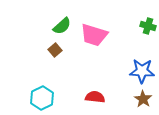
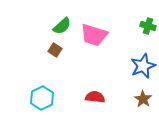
brown square: rotated 16 degrees counterclockwise
blue star: moved 1 px right, 5 px up; rotated 25 degrees counterclockwise
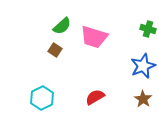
green cross: moved 3 px down
pink trapezoid: moved 2 px down
red semicircle: rotated 36 degrees counterclockwise
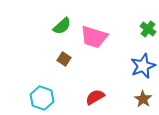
green cross: rotated 21 degrees clockwise
brown square: moved 9 px right, 9 px down
cyan hexagon: rotated 15 degrees counterclockwise
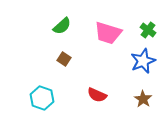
green cross: moved 1 px down
pink trapezoid: moved 14 px right, 4 px up
blue star: moved 5 px up
red semicircle: moved 2 px right, 2 px up; rotated 126 degrees counterclockwise
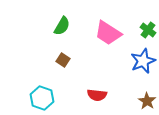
green semicircle: rotated 18 degrees counterclockwise
pink trapezoid: rotated 16 degrees clockwise
brown square: moved 1 px left, 1 px down
red semicircle: rotated 18 degrees counterclockwise
brown star: moved 4 px right, 2 px down
